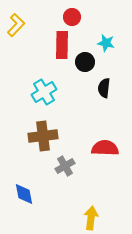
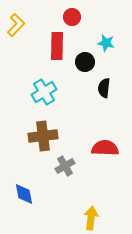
red rectangle: moved 5 px left, 1 px down
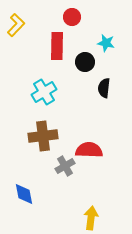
red semicircle: moved 16 px left, 2 px down
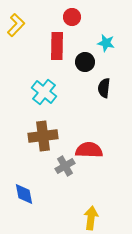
cyan cross: rotated 20 degrees counterclockwise
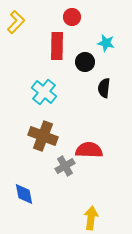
yellow L-shape: moved 3 px up
brown cross: rotated 28 degrees clockwise
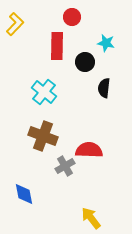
yellow L-shape: moved 1 px left, 2 px down
yellow arrow: rotated 45 degrees counterclockwise
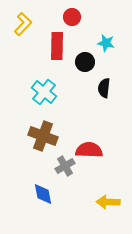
yellow L-shape: moved 8 px right
blue diamond: moved 19 px right
yellow arrow: moved 17 px right, 16 px up; rotated 50 degrees counterclockwise
